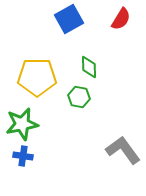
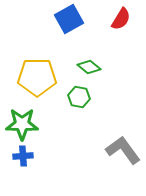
green diamond: rotated 50 degrees counterclockwise
green star: rotated 12 degrees clockwise
blue cross: rotated 12 degrees counterclockwise
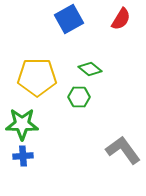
green diamond: moved 1 px right, 2 px down
green hexagon: rotated 10 degrees counterclockwise
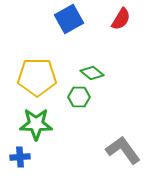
green diamond: moved 2 px right, 4 px down
green star: moved 14 px right
blue cross: moved 3 px left, 1 px down
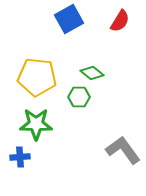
red semicircle: moved 1 px left, 2 px down
yellow pentagon: rotated 6 degrees clockwise
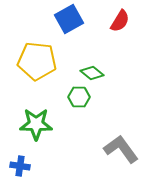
yellow pentagon: moved 16 px up
gray L-shape: moved 2 px left, 1 px up
blue cross: moved 9 px down; rotated 12 degrees clockwise
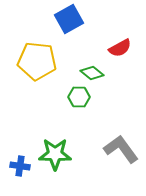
red semicircle: moved 27 px down; rotated 30 degrees clockwise
green star: moved 19 px right, 30 px down
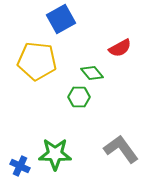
blue square: moved 8 px left
green diamond: rotated 10 degrees clockwise
blue cross: rotated 18 degrees clockwise
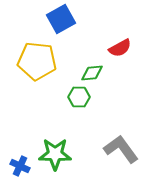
green diamond: rotated 55 degrees counterclockwise
